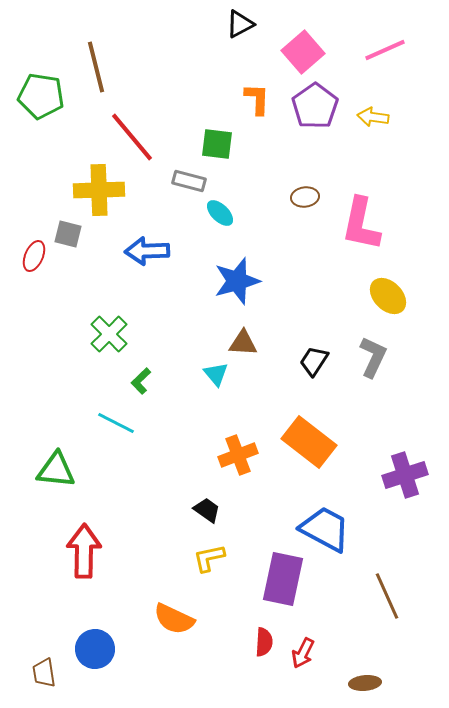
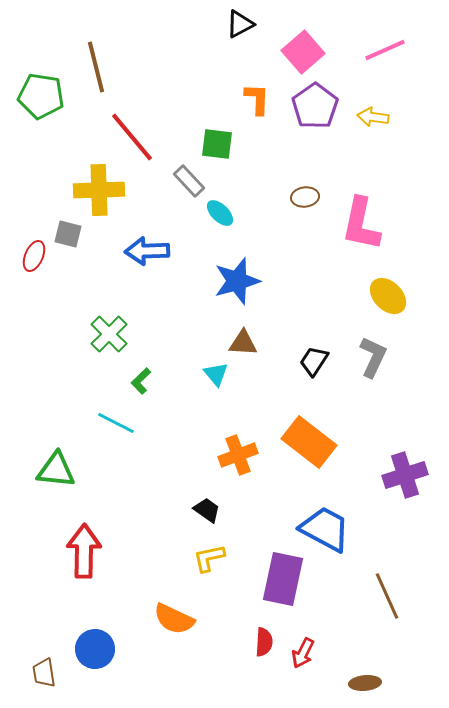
gray rectangle at (189, 181): rotated 32 degrees clockwise
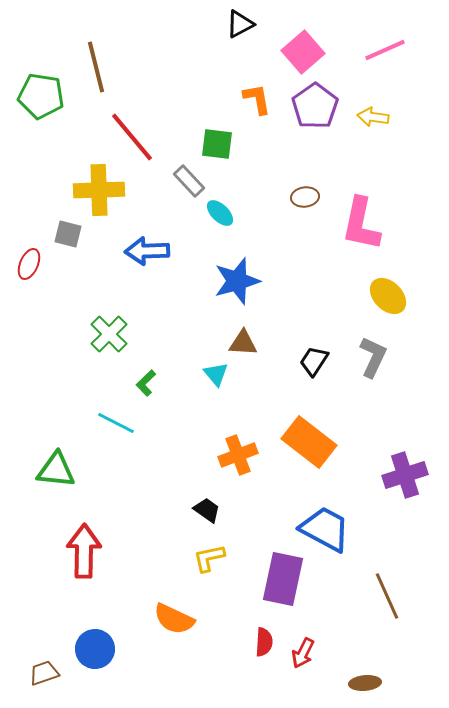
orange L-shape at (257, 99): rotated 12 degrees counterclockwise
red ellipse at (34, 256): moved 5 px left, 8 px down
green L-shape at (141, 381): moved 5 px right, 2 px down
brown trapezoid at (44, 673): rotated 80 degrees clockwise
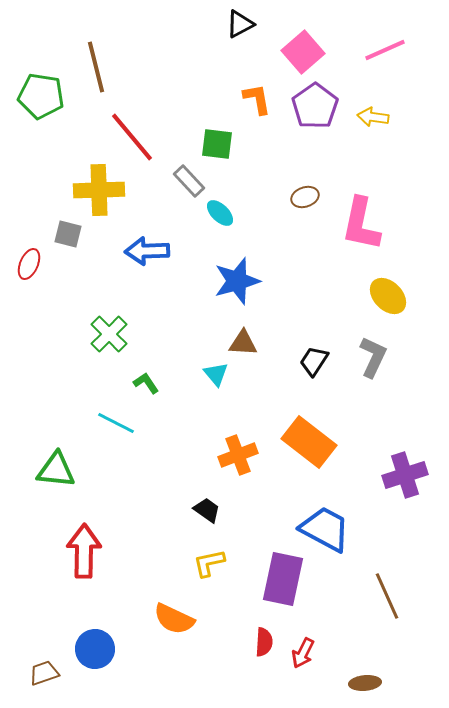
brown ellipse at (305, 197): rotated 12 degrees counterclockwise
green L-shape at (146, 383): rotated 100 degrees clockwise
yellow L-shape at (209, 558): moved 5 px down
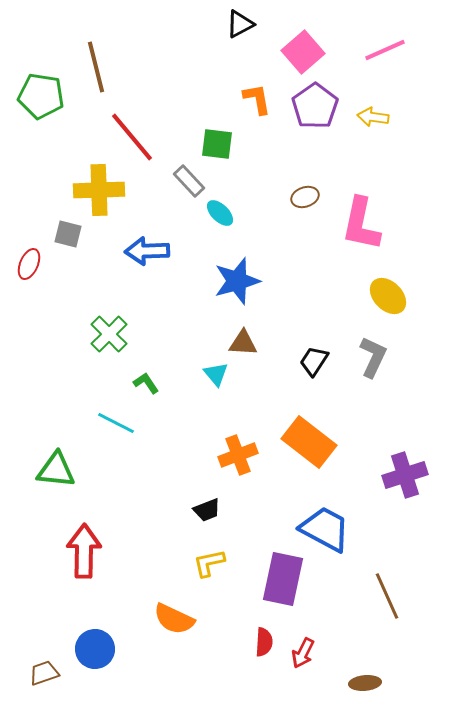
black trapezoid at (207, 510): rotated 124 degrees clockwise
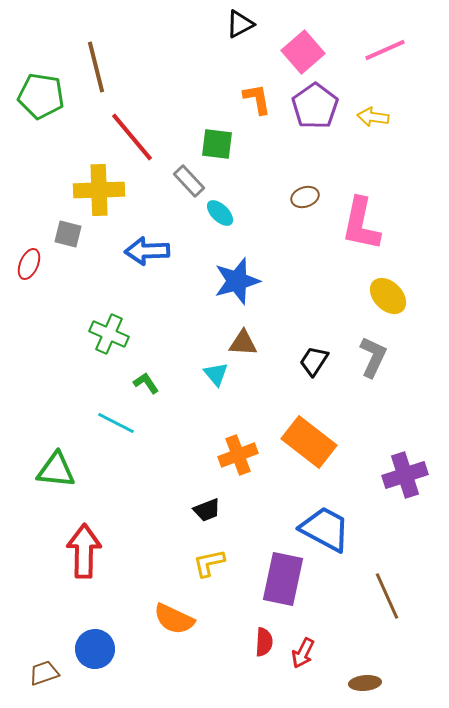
green cross at (109, 334): rotated 21 degrees counterclockwise
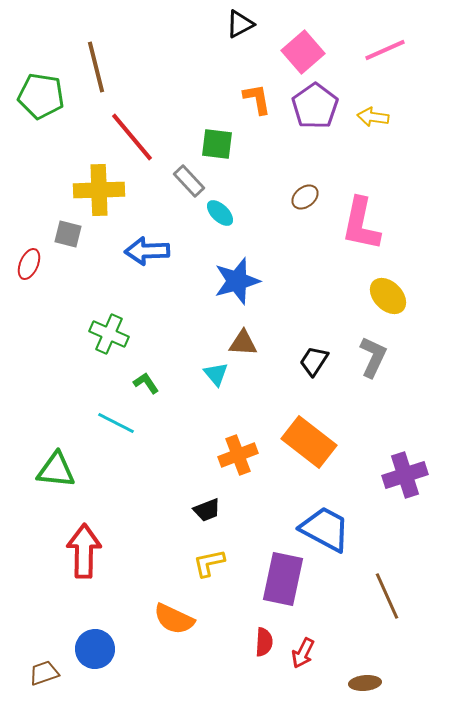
brown ellipse at (305, 197): rotated 20 degrees counterclockwise
